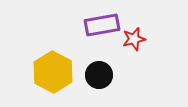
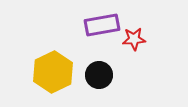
red star: rotated 10 degrees clockwise
yellow hexagon: rotated 6 degrees clockwise
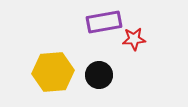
purple rectangle: moved 2 px right, 3 px up
yellow hexagon: rotated 21 degrees clockwise
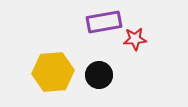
red star: moved 1 px right
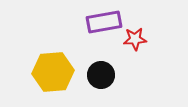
black circle: moved 2 px right
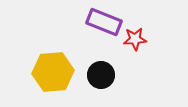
purple rectangle: rotated 32 degrees clockwise
